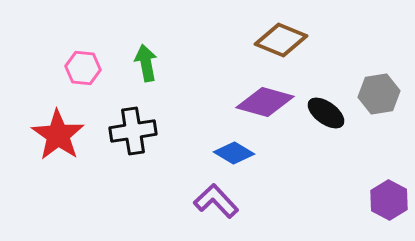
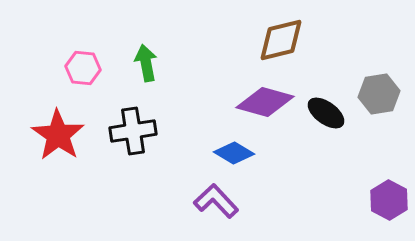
brown diamond: rotated 36 degrees counterclockwise
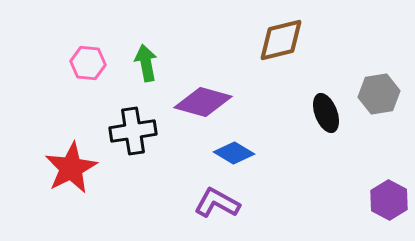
pink hexagon: moved 5 px right, 5 px up
purple diamond: moved 62 px left
black ellipse: rotated 33 degrees clockwise
red star: moved 13 px right, 33 px down; rotated 10 degrees clockwise
purple L-shape: moved 1 px right, 2 px down; rotated 18 degrees counterclockwise
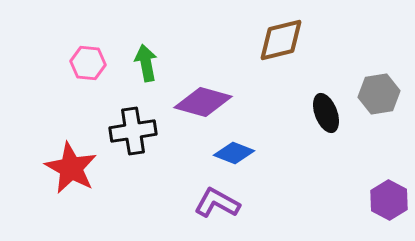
blue diamond: rotated 9 degrees counterclockwise
red star: rotated 16 degrees counterclockwise
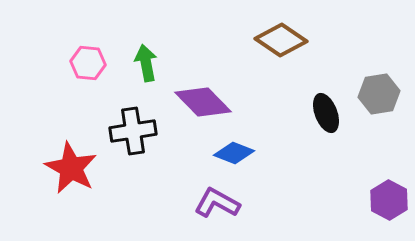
brown diamond: rotated 48 degrees clockwise
purple diamond: rotated 30 degrees clockwise
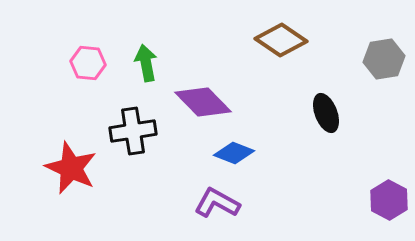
gray hexagon: moved 5 px right, 35 px up
red star: rotated 4 degrees counterclockwise
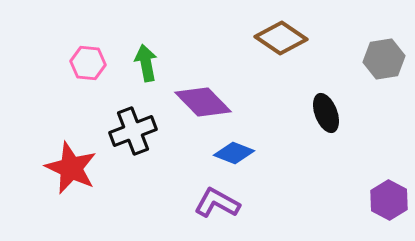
brown diamond: moved 2 px up
black cross: rotated 12 degrees counterclockwise
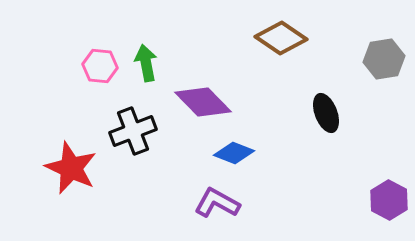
pink hexagon: moved 12 px right, 3 px down
